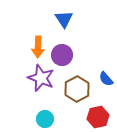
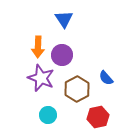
blue semicircle: moved 1 px up
cyan circle: moved 3 px right, 4 px up
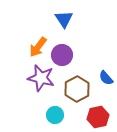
orange arrow: rotated 35 degrees clockwise
purple star: rotated 8 degrees counterclockwise
cyan circle: moved 7 px right
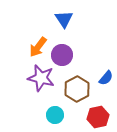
blue semicircle: rotated 98 degrees counterclockwise
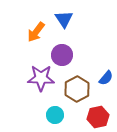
orange arrow: moved 2 px left, 15 px up
purple star: rotated 12 degrees counterclockwise
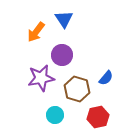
purple star: rotated 12 degrees counterclockwise
brown hexagon: rotated 15 degrees counterclockwise
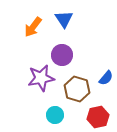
orange arrow: moved 3 px left, 5 px up
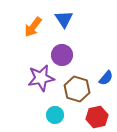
red hexagon: moved 1 px left
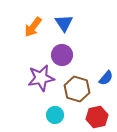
blue triangle: moved 4 px down
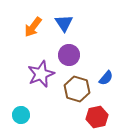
purple circle: moved 7 px right
purple star: moved 4 px up; rotated 12 degrees counterclockwise
cyan circle: moved 34 px left
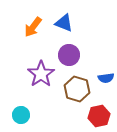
blue triangle: rotated 36 degrees counterclockwise
purple star: rotated 12 degrees counterclockwise
blue semicircle: rotated 42 degrees clockwise
red hexagon: moved 2 px right, 1 px up
